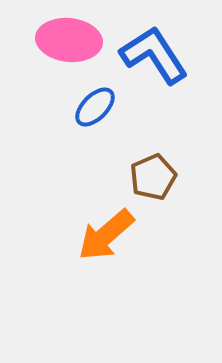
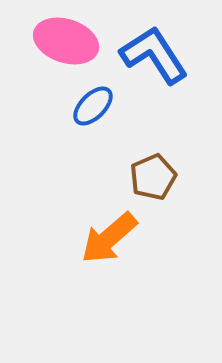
pink ellipse: moved 3 px left, 1 px down; rotated 12 degrees clockwise
blue ellipse: moved 2 px left, 1 px up
orange arrow: moved 3 px right, 3 px down
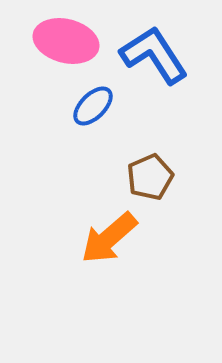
pink ellipse: rotated 4 degrees counterclockwise
brown pentagon: moved 3 px left
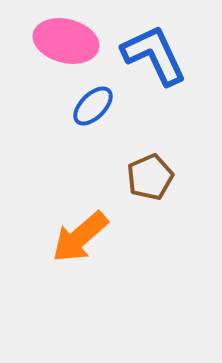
blue L-shape: rotated 8 degrees clockwise
orange arrow: moved 29 px left, 1 px up
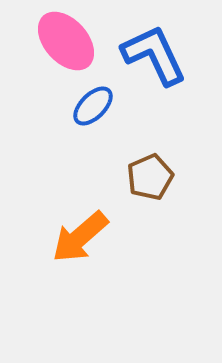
pink ellipse: rotated 34 degrees clockwise
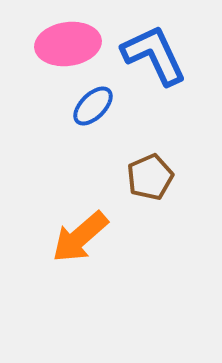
pink ellipse: moved 2 px right, 3 px down; rotated 56 degrees counterclockwise
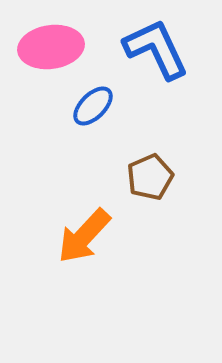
pink ellipse: moved 17 px left, 3 px down
blue L-shape: moved 2 px right, 6 px up
orange arrow: moved 4 px right, 1 px up; rotated 6 degrees counterclockwise
